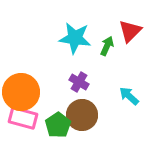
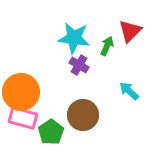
cyan star: moved 1 px left
purple cross: moved 17 px up
cyan arrow: moved 5 px up
brown circle: moved 1 px right
green pentagon: moved 7 px left, 7 px down
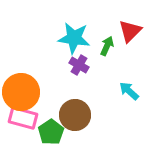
brown circle: moved 8 px left
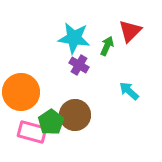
pink rectangle: moved 9 px right, 14 px down
green pentagon: moved 10 px up
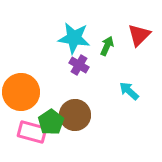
red triangle: moved 9 px right, 4 px down
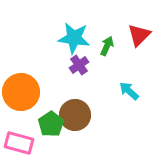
purple cross: rotated 24 degrees clockwise
green pentagon: moved 2 px down
pink rectangle: moved 13 px left, 11 px down
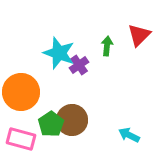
cyan star: moved 15 px left, 15 px down; rotated 12 degrees clockwise
green arrow: rotated 18 degrees counterclockwise
cyan arrow: moved 44 px down; rotated 15 degrees counterclockwise
brown circle: moved 3 px left, 5 px down
pink rectangle: moved 2 px right, 4 px up
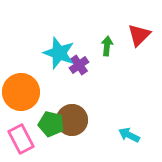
green pentagon: rotated 25 degrees counterclockwise
pink rectangle: rotated 48 degrees clockwise
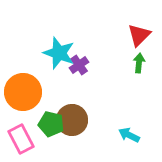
green arrow: moved 32 px right, 17 px down
orange circle: moved 2 px right
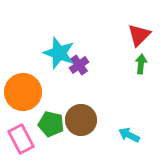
green arrow: moved 2 px right, 1 px down
brown circle: moved 9 px right
